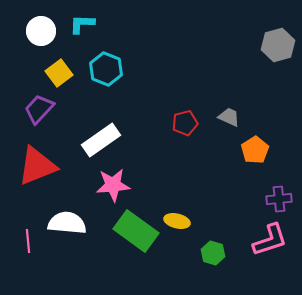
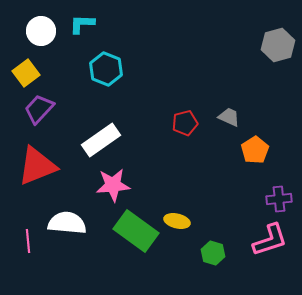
yellow square: moved 33 px left
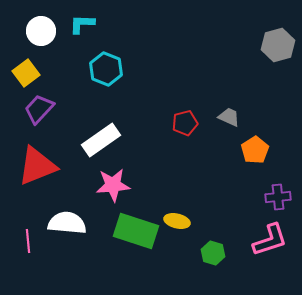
purple cross: moved 1 px left, 2 px up
green rectangle: rotated 18 degrees counterclockwise
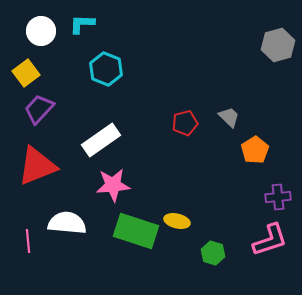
gray trapezoid: rotated 20 degrees clockwise
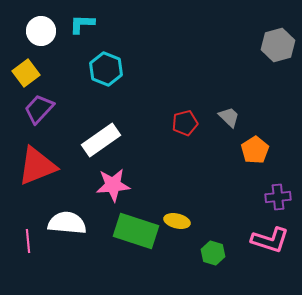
pink L-shape: rotated 36 degrees clockwise
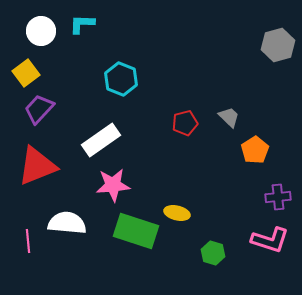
cyan hexagon: moved 15 px right, 10 px down
yellow ellipse: moved 8 px up
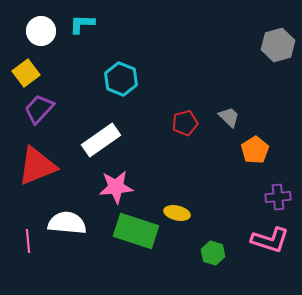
pink star: moved 3 px right, 2 px down
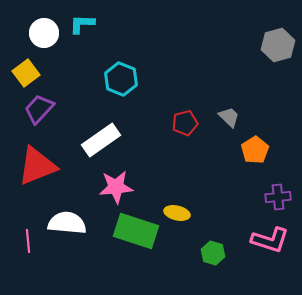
white circle: moved 3 px right, 2 px down
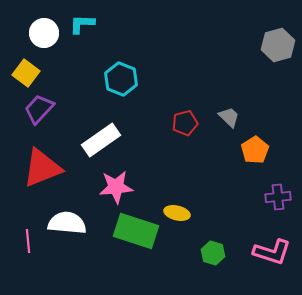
yellow square: rotated 16 degrees counterclockwise
red triangle: moved 5 px right, 2 px down
pink L-shape: moved 2 px right, 12 px down
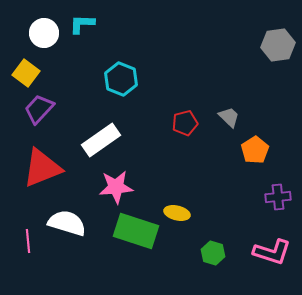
gray hexagon: rotated 8 degrees clockwise
white semicircle: rotated 12 degrees clockwise
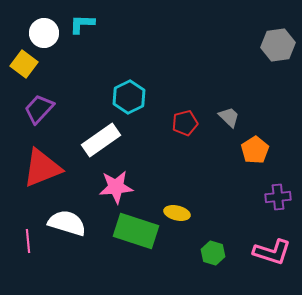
yellow square: moved 2 px left, 9 px up
cyan hexagon: moved 8 px right, 18 px down; rotated 12 degrees clockwise
